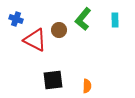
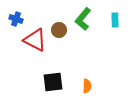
black square: moved 2 px down
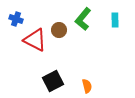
black square: moved 1 px up; rotated 20 degrees counterclockwise
orange semicircle: rotated 16 degrees counterclockwise
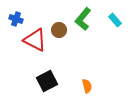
cyan rectangle: rotated 40 degrees counterclockwise
black square: moved 6 px left
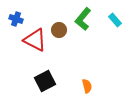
black square: moved 2 px left
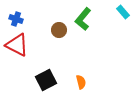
cyan rectangle: moved 8 px right, 8 px up
red triangle: moved 18 px left, 5 px down
black square: moved 1 px right, 1 px up
orange semicircle: moved 6 px left, 4 px up
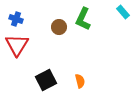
green L-shape: rotated 15 degrees counterclockwise
brown circle: moved 3 px up
red triangle: rotated 35 degrees clockwise
orange semicircle: moved 1 px left, 1 px up
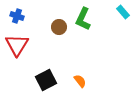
blue cross: moved 1 px right, 3 px up
orange semicircle: rotated 24 degrees counterclockwise
